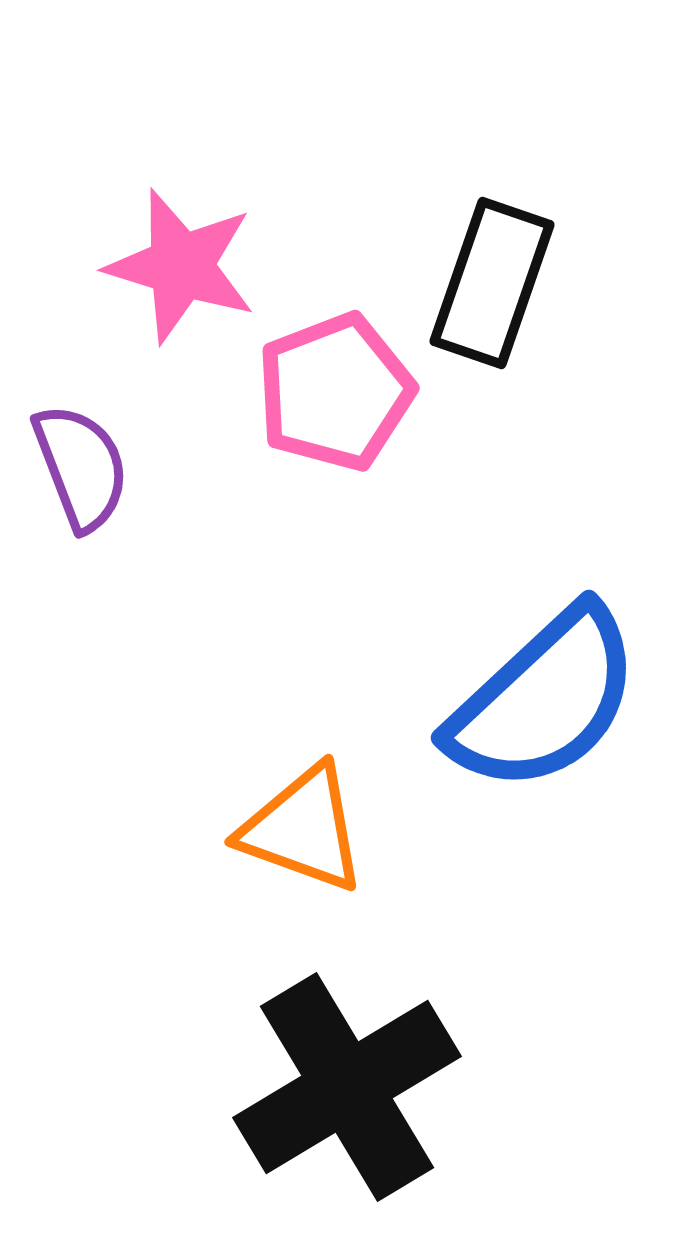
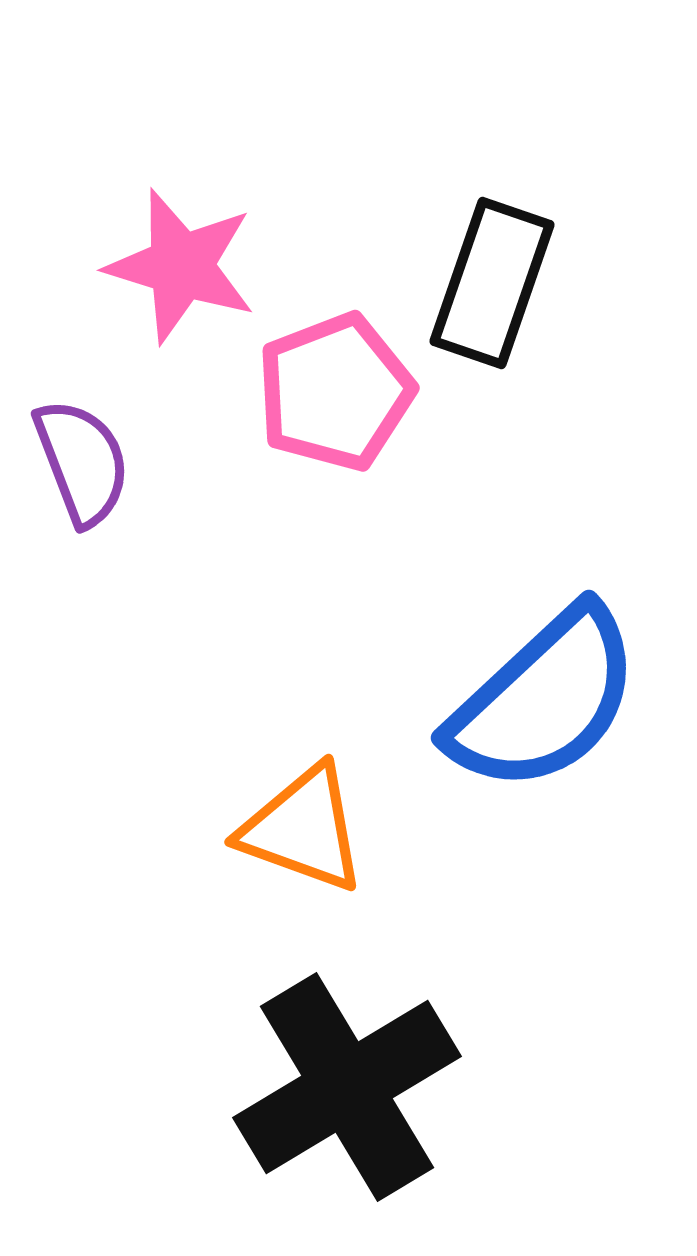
purple semicircle: moved 1 px right, 5 px up
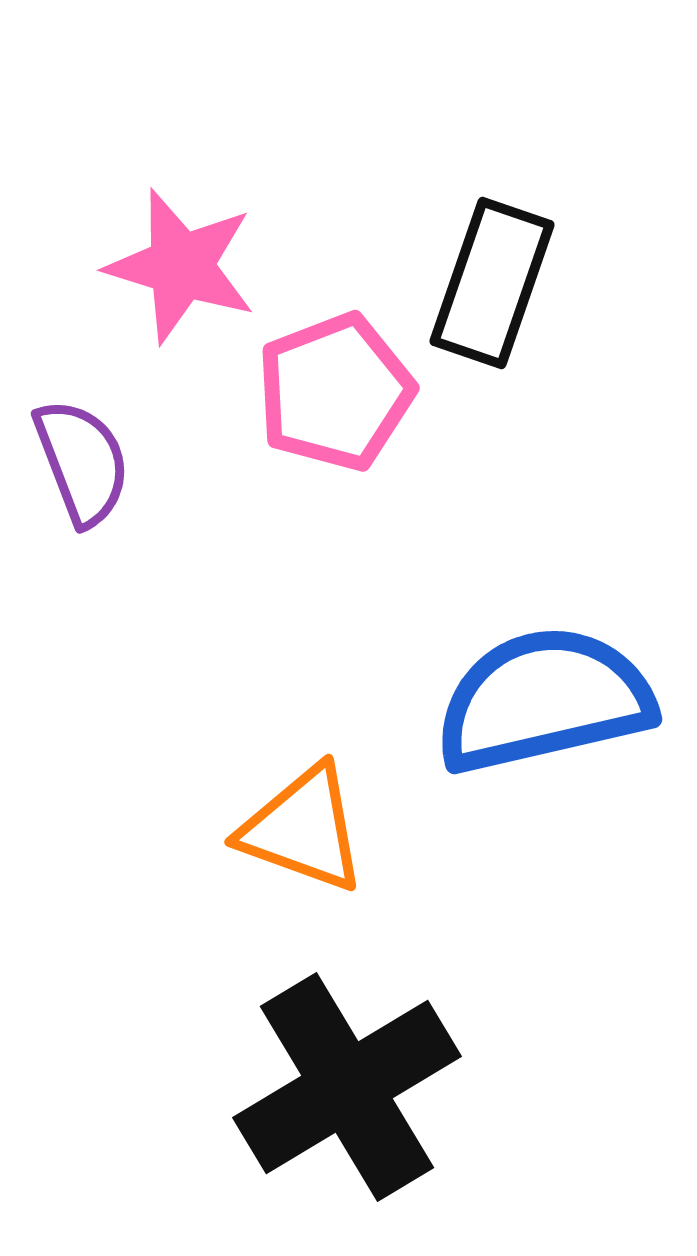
blue semicircle: rotated 150 degrees counterclockwise
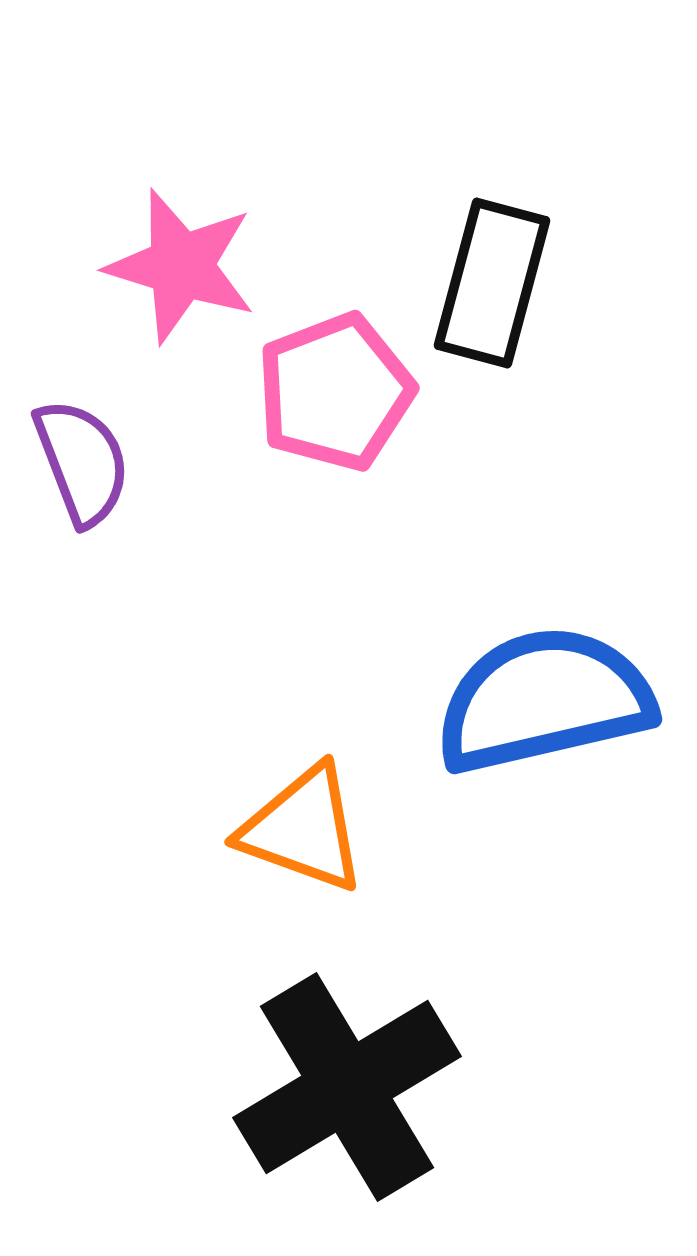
black rectangle: rotated 4 degrees counterclockwise
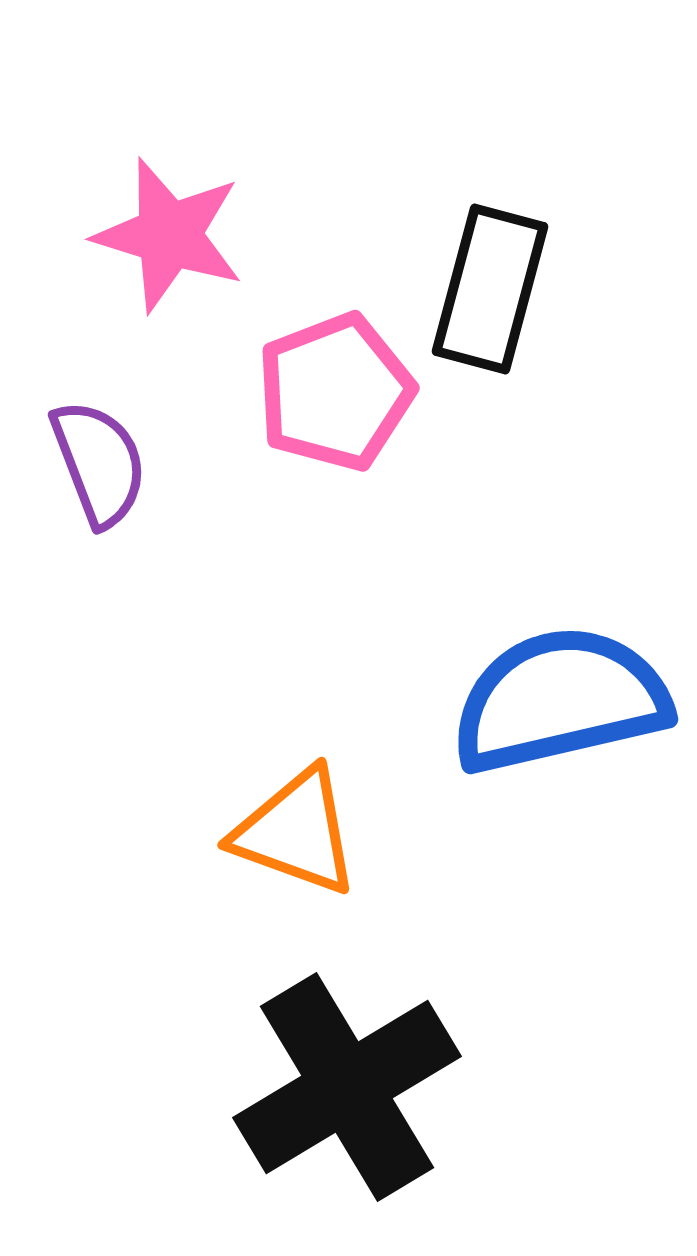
pink star: moved 12 px left, 31 px up
black rectangle: moved 2 px left, 6 px down
purple semicircle: moved 17 px right, 1 px down
blue semicircle: moved 16 px right
orange triangle: moved 7 px left, 3 px down
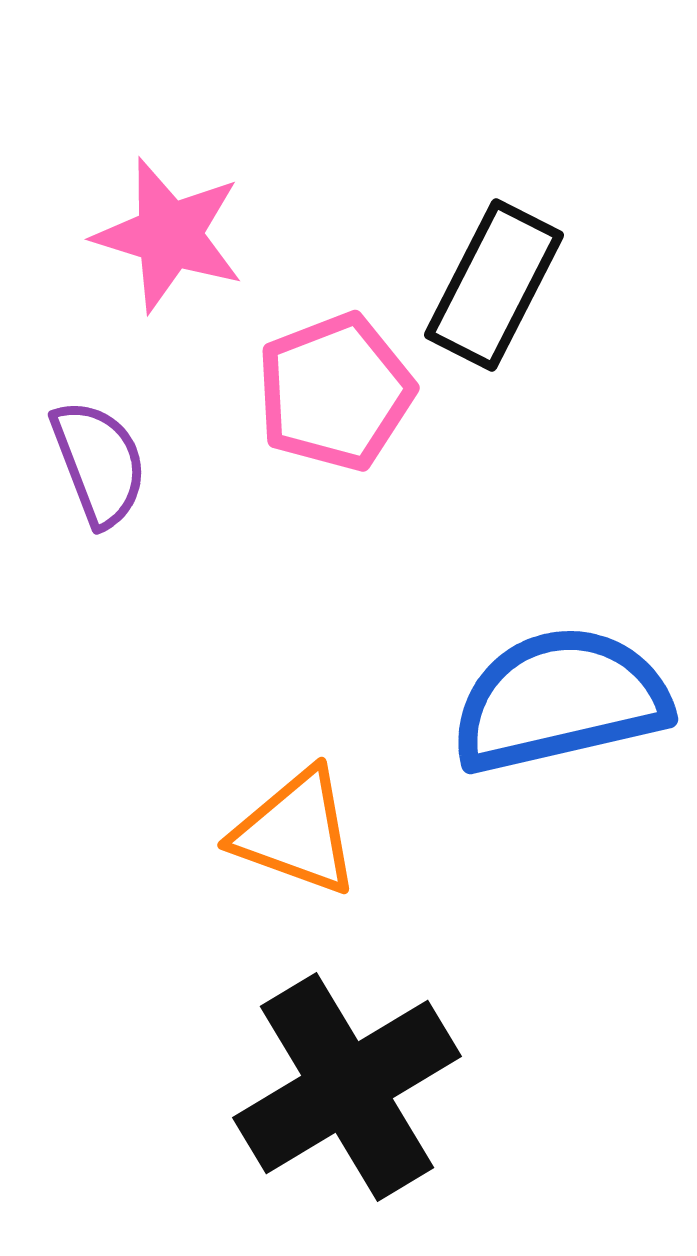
black rectangle: moved 4 px right, 4 px up; rotated 12 degrees clockwise
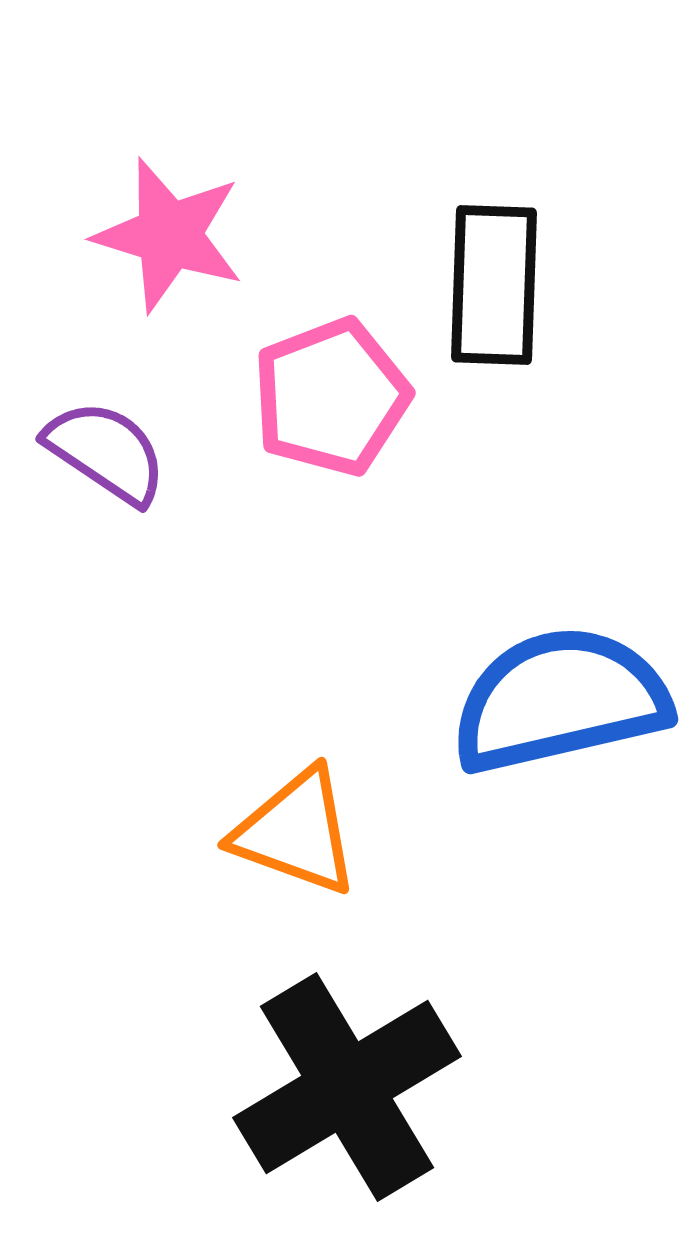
black rectangle: rotated 25 degrees counterclockwise
pink pentagon: moved 4 px left, 5 px down
purple semicircle: moved 7 px right, 11 px up; rotated 35 degrees counterclockwise
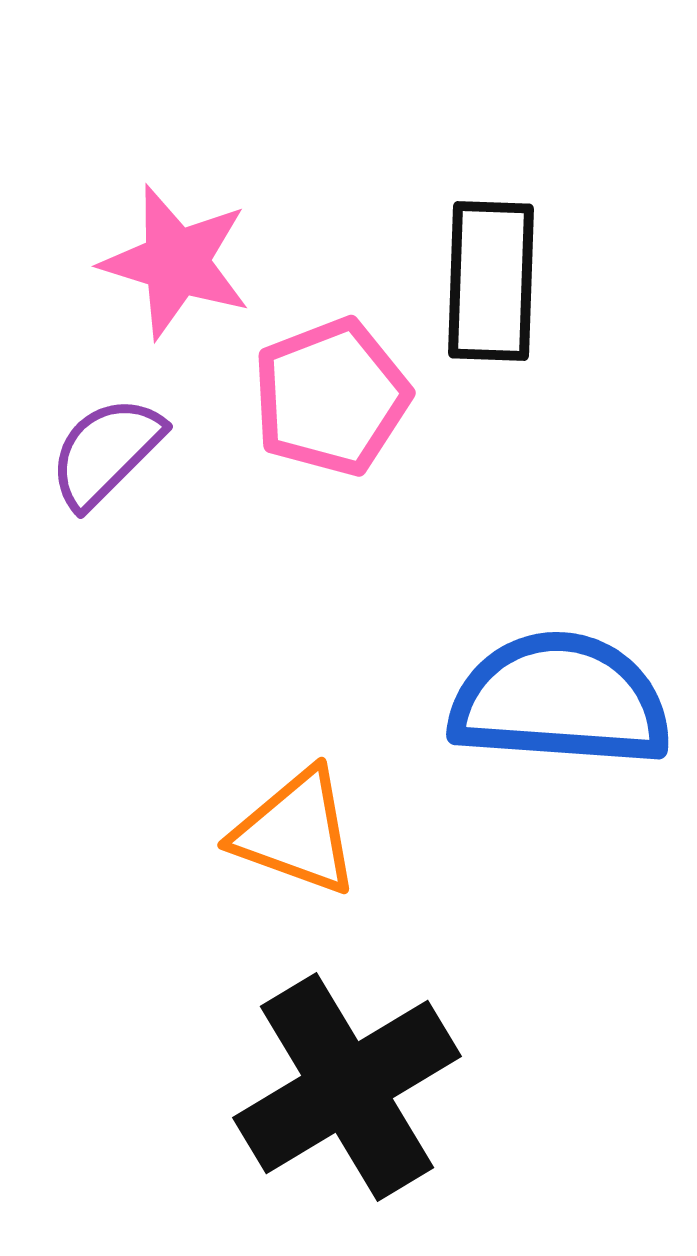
pink star: moved 7 px right, 27 px down
black rectangle: moved 3 px left, 4 px up
purple semicircle: rotated 79 degrees counterclockwise
blue semicircle: rotated 17 degrees clockwise
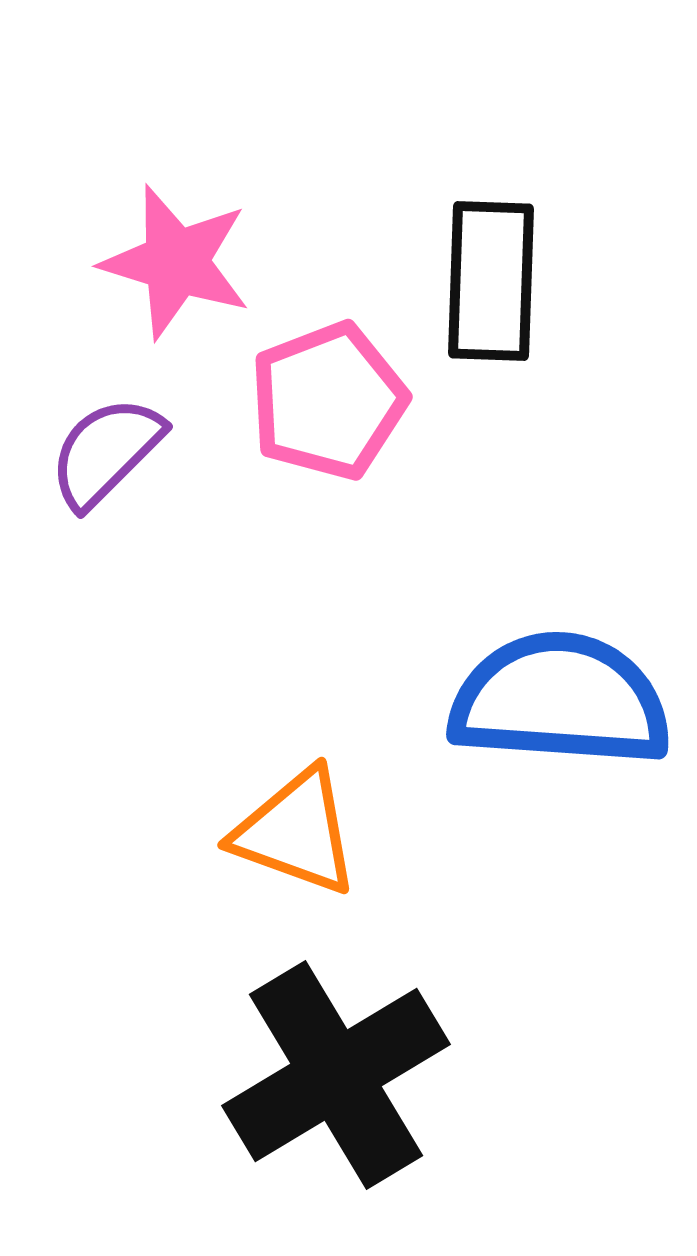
pink pentagon: moved 3 px left, 4 px down
black cross: moved 11 px left, 12 px up
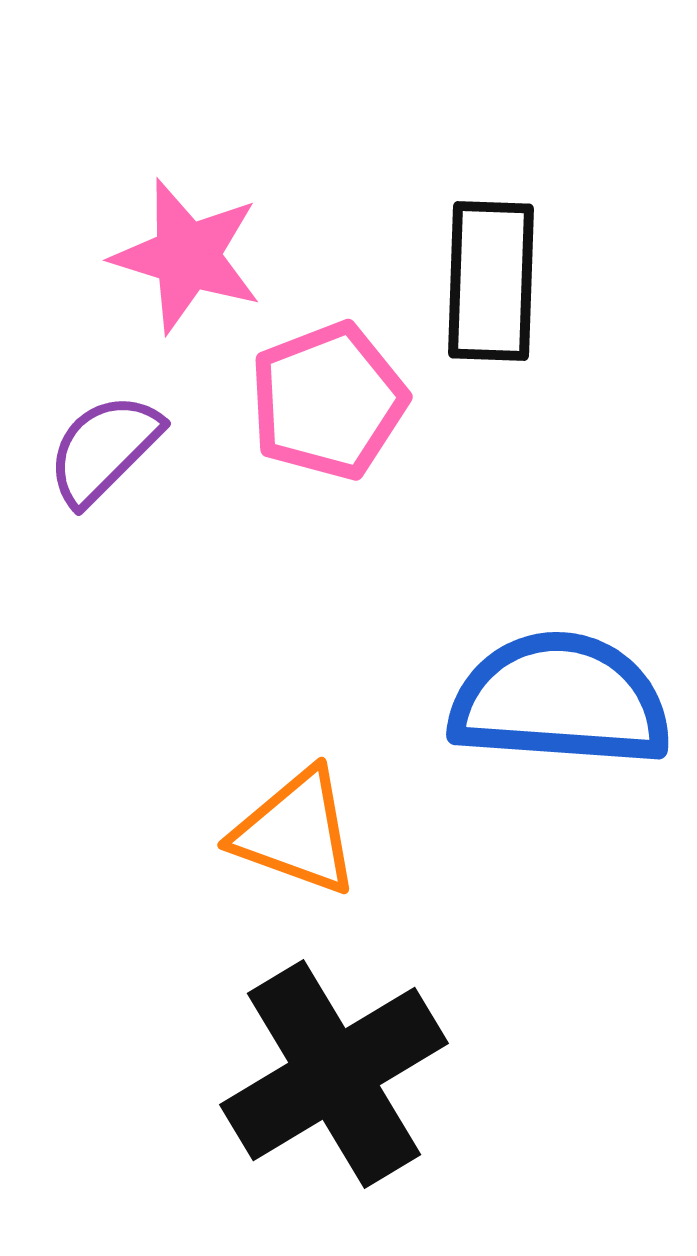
pink star: moved 11 px right, 6 px up
purple semicircle: moved 2 px left, 3 px up
black cross: moved 2 px left, 1 px up
